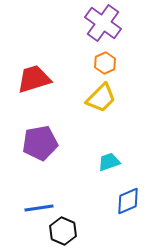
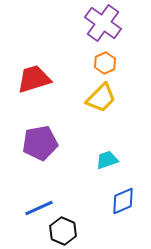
cyan trapezoid: moved 2 px left, 2 px up
blue diamond: moved 5 px left
blue line: rotated 16 degrees counterclockwise
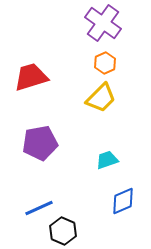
red trapezoid: moved 3 px left, 2 px up
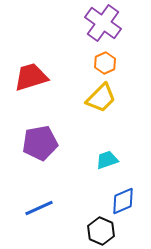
black hexagon: moved 38 px right
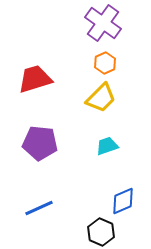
red trapezoid: moved 4 px right, 2 px down
purple pentagon: rotated 16 degrees clockwise
cyan trapezoid: moved 14 px up
black hexagon: moved 1 px down
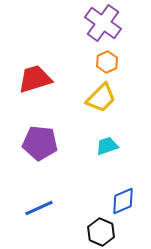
orange hexagon: moved 2 px right, 1 px up
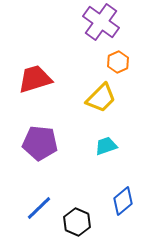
purple cross: moved 2 px left, 1 px up
orange hexagon: moved 11 px right
cyan trapezoid: moved 1 px left
blue diamond: rotated 16 degrees counterclockwise
blue line: rotated 20 degrees counterclockwise
black hexagon: moved 24 px left, 10 px up
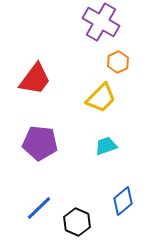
purple cross: rotated 6 degrees counterclockwise
red trapezoid: rotated 144 degrees clockwise
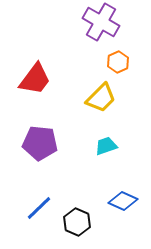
blue diamond: rotated 64 degrees clockwise
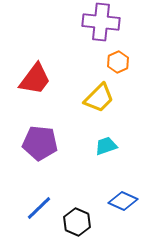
purple cross: rotated 24 degrees counterclockwise
yellow trapezoid: moved 2 px left
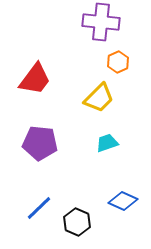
cyan trapezoid: moved 1 px right, 3 px up
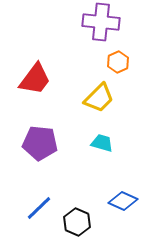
cyan trapezoid: moved 5 px left; rotated 35 degrees clockwise
